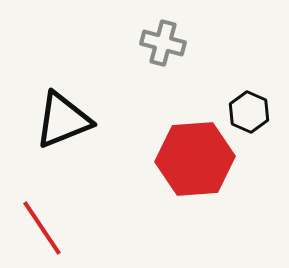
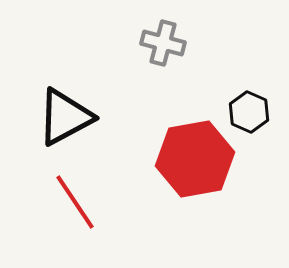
black triangle: moved 2 px right, 3 px up; rotated 6 degrees counterclockwise
red hexagon: rotated 6 degrees counterclockwise
red line: moved 33 px right, 26 px up
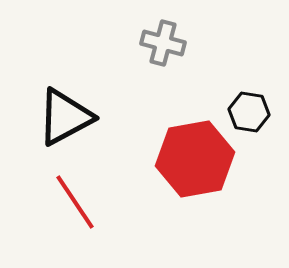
black hexagon: rotated 15 degrees counterclockwise
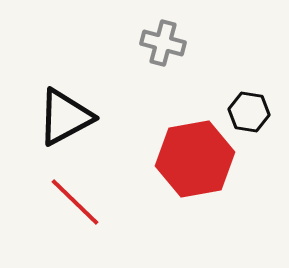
red line: rotated 12 degrees counterclockwise
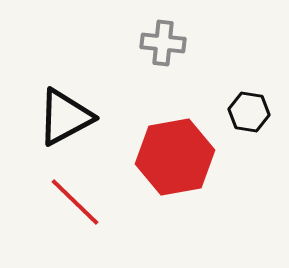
gray cross: rotated 9 degrees counterclockwise
red hexagon: moved 20 px left, 2 px up
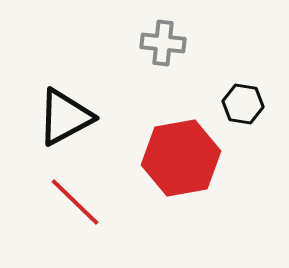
black hexagon: moved 6 px left, 8 px up
red hexagon: moved 6 px right, 1 px down
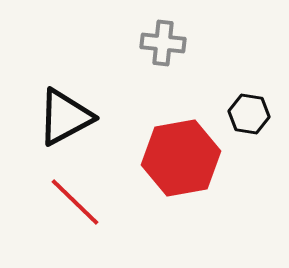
black hexagon: moved 6 px right, 10 px down
